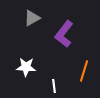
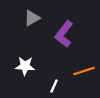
white star: moved 1 px left, 1 px up
orange line: rotated 55 degrees clockwise
white line: rotated 32 degrees clockwise
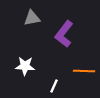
gray triangle: rotated 18 degrees clockwise
orange line: rotated 20 degrees clockwise
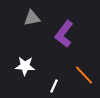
orange line: moved 4 px down; rotated 45 degrees clockwise
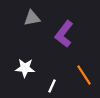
white star: moved 2 px down
orange line: rotated 10 degrees clockwise
white line: moved 2 px left
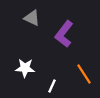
gray triangle: rotated 36 degrees clockwise
orange line: moved 1 px up
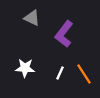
white line: moved 8 px right, 13 px up
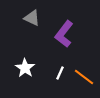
white star: rotated 30 degrees clockwise
orange line: moved 3 px down; rotated 20 degrees counterclockwise
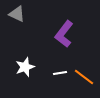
gray triangle: moved 15 px left, 4 px up
white star: moved 1 px up; rotated 18 degrees clockwise
white line: rotated 56 degrees clockwise
